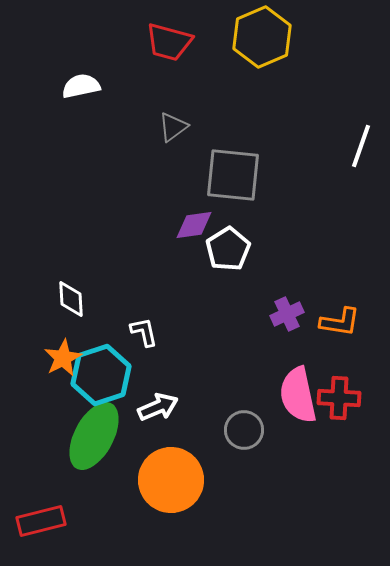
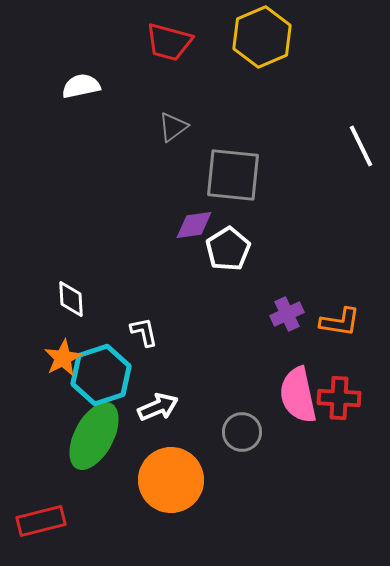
white line: rotated 45 degrees counterclockwise
gray circle: moved 2 px left, 2 px down
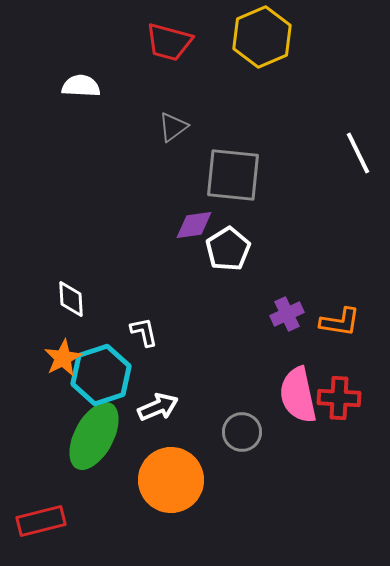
white semicircle: rotated 15 degrees clockwise
white line: moved 3 px left, 7 px down
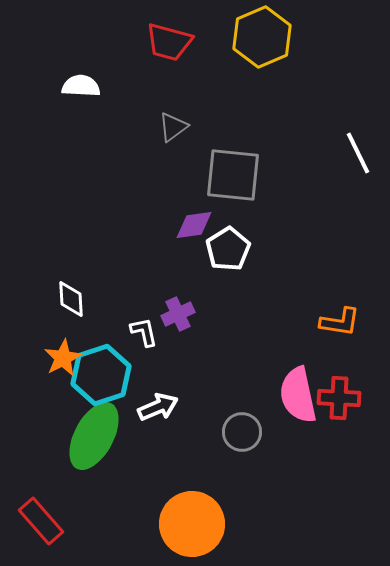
purple cross: moved 109 px left
orange circle: moved 21 px right, 44 px down
red rectangle: rotated 63 degrees clockwise
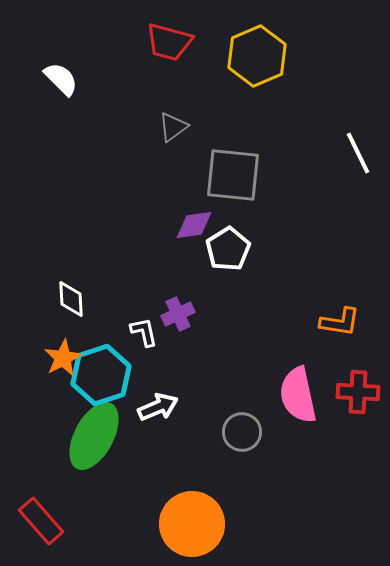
yellow hexagon: moved 5 px left, 19 px down
white semicircle: moved 20 px left, 7 px up; rotated 42 degrees clockwise
red cross: moved 19 px right, 6 px up
